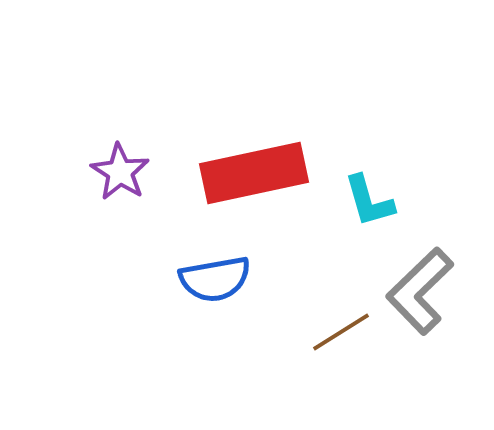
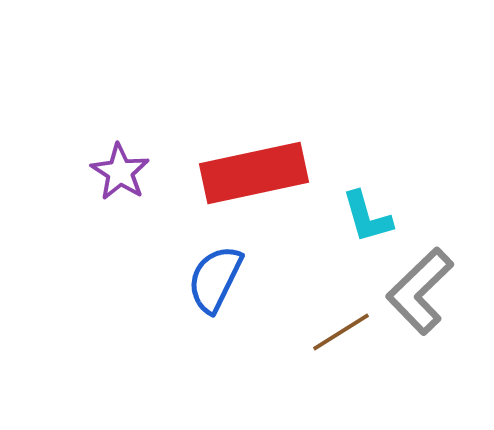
cyan L-shape: moved 2 px left, 16 px down
blue semicircle: rotated 126 degrees clockwise
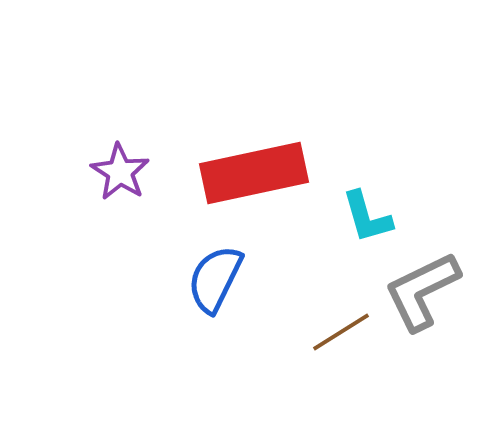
gray L-shape: moved 2 px right; rotated 18 degrees clockwise
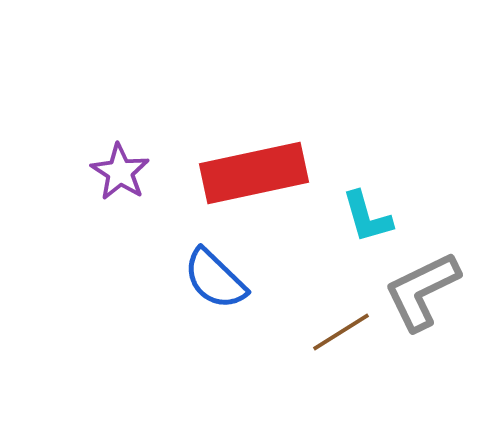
blue semicircle: rotated 72 degrees counterclockwise
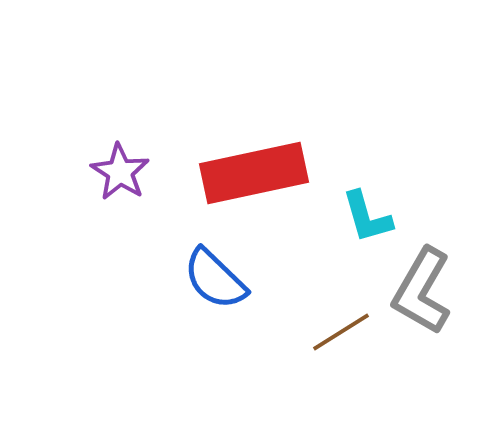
gray L-shape: rotated 34 degrees counterclockwise
